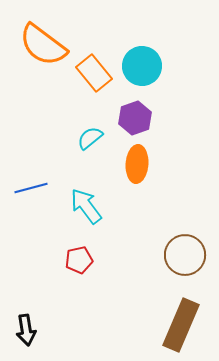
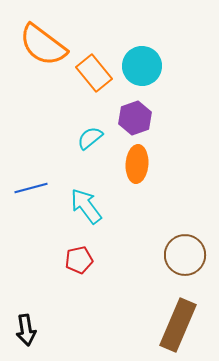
brown rectangle: moved 3 px left
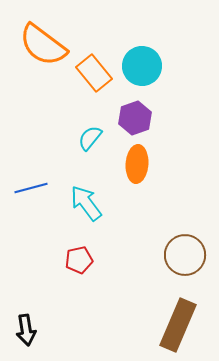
cyan semicircle: rotated 12 degrees counterclockwise
cyan arrow: moved 3 px up
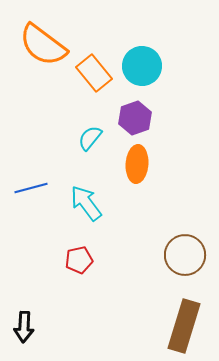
brown rectangle: moved 6 px right, 1 px down; rotated 6 degrees counterclockwise
black arrow: moved 2 px left, 3 px up; rotated 12 degrees clockwise
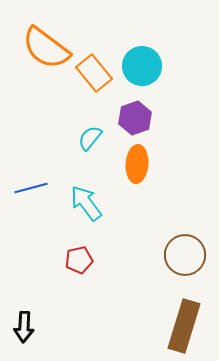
orange semicircle: moved 3 px right, 3 px down
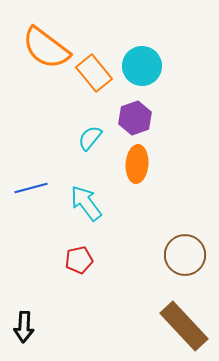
brown rectangle: rotated 60 degrees counterclockwise
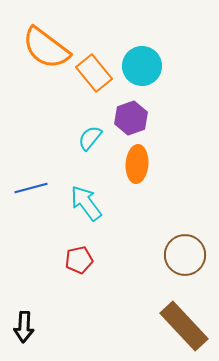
purple hexagon: moved 4 px left
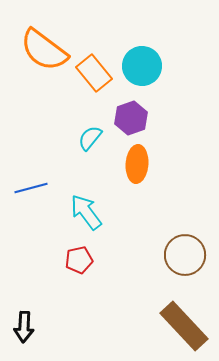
orange semicircle: moved 2 px left, 2 px down
cyan arrow: moved 9 px down
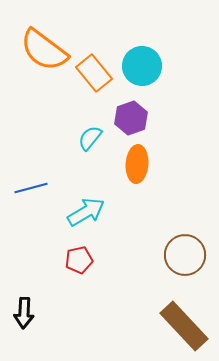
cyan arrow: rotated 96 degrees clockwise
black arrow: moved 14 px up
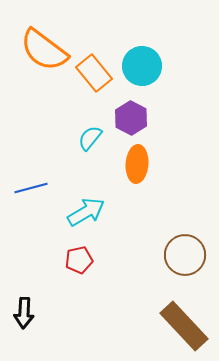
purple hexagon: rotated 12 degrees counterclockwise
